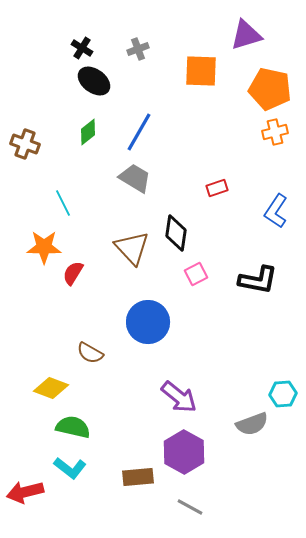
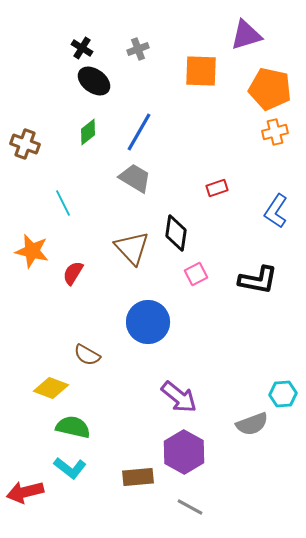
orange star: moved 12 px left, 4 px down; rotated 12 degrees clockwise
brown semicircle: moved 3 px left, 2 px down
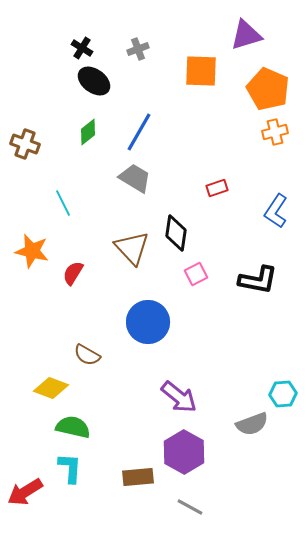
orange pentagon: moved 2 px left; rotated 12 degrees clockwise
cyan L-shape: rotated 124 degrees counterclockwise
red arrow: rotated 18 degrees counterclockwise
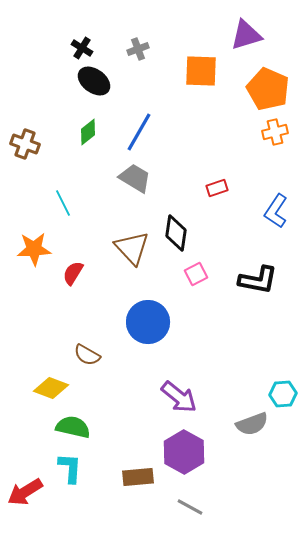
orange star: moved 2 px right, 2 px up; rotated 16 degrees counterclockwise
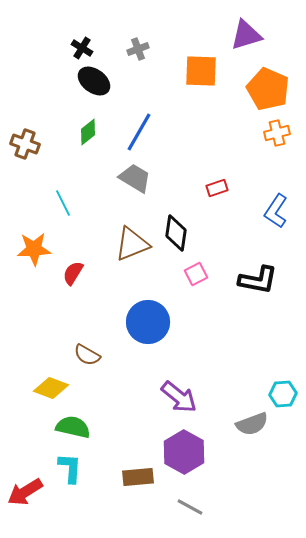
orange cross: moved 2 px right, 1 px down
brown triangle: moved 4 px up; rotated 51 degrees clockwise
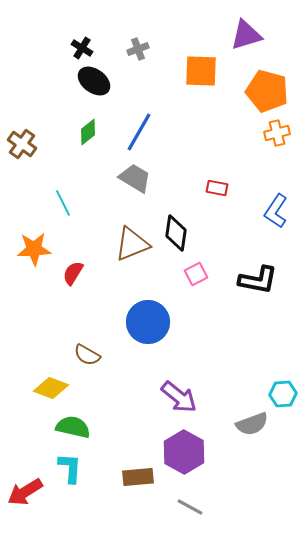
orange pentagon: moved 1 px left, 2 px down; rotated 9 degrees counterclockwise
brown cross: moved 3 px left; rotated 16 degrees clockwise
red rectangle: rotated 30 degrees clockwise
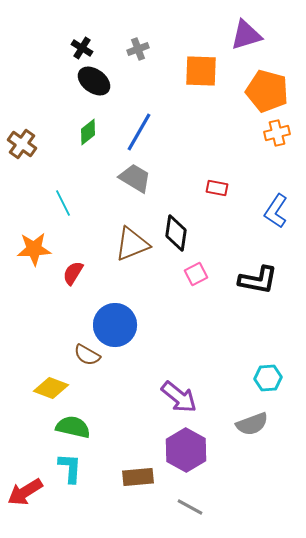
blue circle: moved 33 px left, 3 px down
cyan hexagon: moved 15 px left, 16 px up
purple hexagon: moved 2 px right, 2 px up
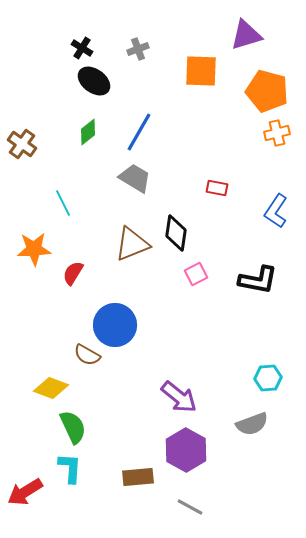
green semicircle: rotated 52 degrees clockwise
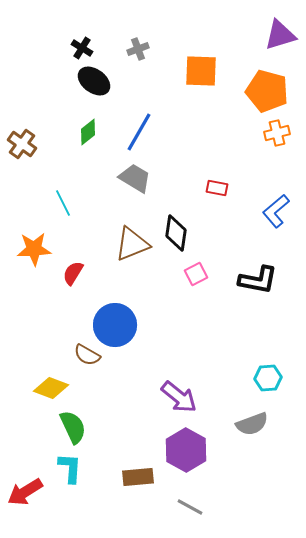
purple triangle: moved 34 px right
blue L-shape: rotated 16 degrees clockwise
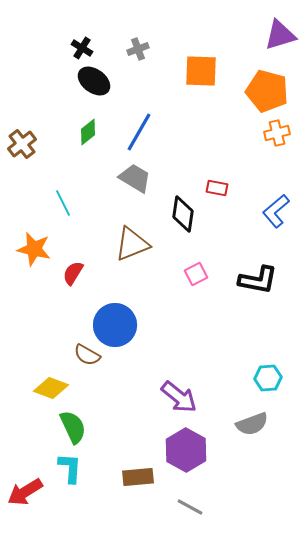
brown cross: rotated 16 degrees clockwise
black diamond: moved 7 px right, 19 px up
orange star: rotated 16 degrees clockwise
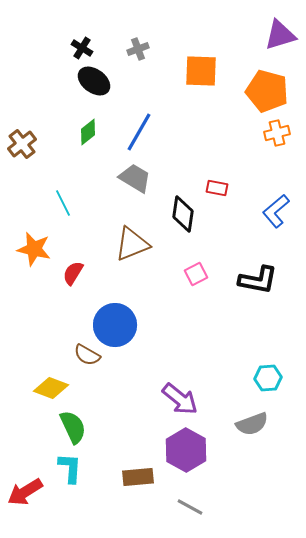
purple arrow: moved 1 px right, 2 px down
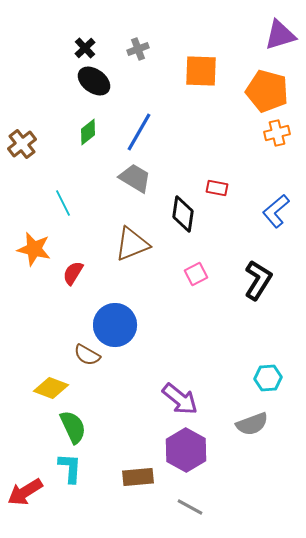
black cross: moved 3 px right; rotated 15 degrees clockwise
black L-shape: rotated 69 degrees counterclockwise
